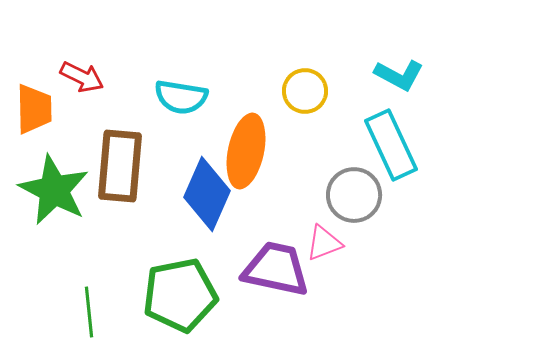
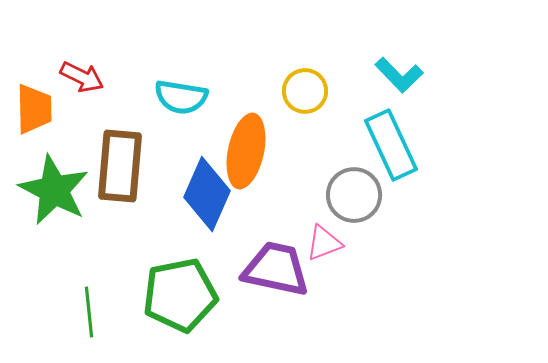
cyan L-shape: rotated 18 degrees clockwise
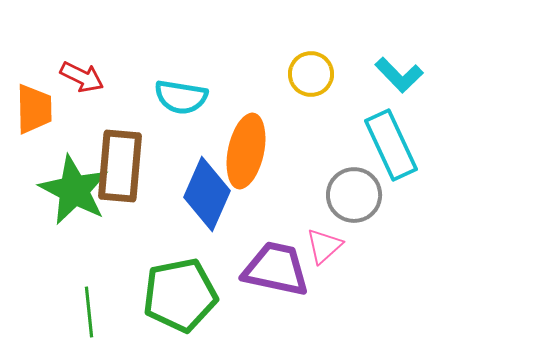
yellow circle: moved 6 px right, 17 px up
green star: moved 20 px right
pink triangle: moved 3 px down; rotated 21 degrees counterclockwise
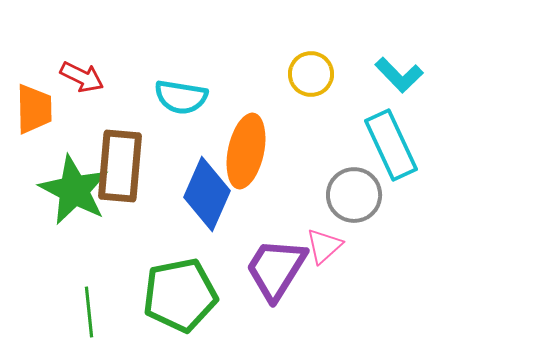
purple trapezoid: rotated 70 degrees counterclockwise
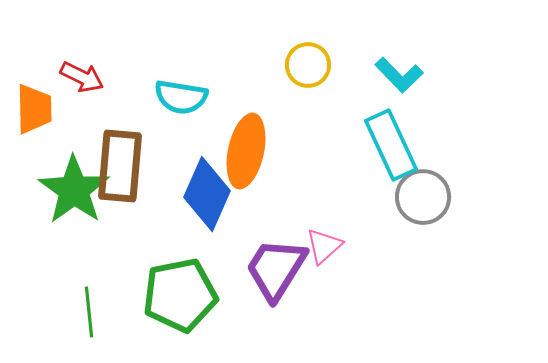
yellow circle: moved 3 px left, 9 px up
green star: rotated 8 degrees clockwise
gray circle: moved 69 px right, 2 px down
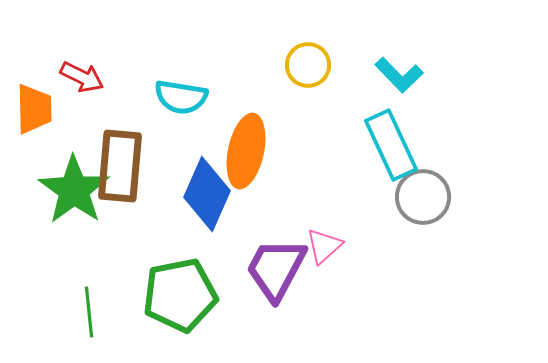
purple trapezoid: rotated 4 degrees counterclockwise
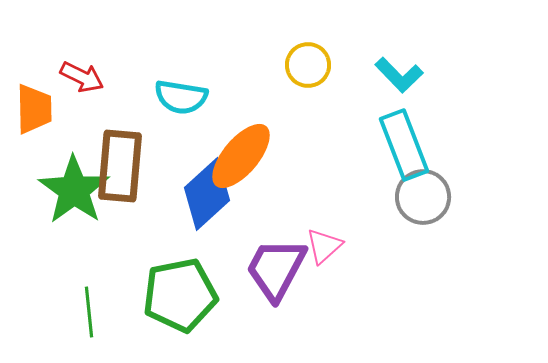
cyan rectangle: moved 13 px right; rotated 4 degrees clockwise
orange ellipse: moved 5 px left, 5 px down; rotated 28 degrees clockwise
blue diamond: rotated 24 degrees clockwise
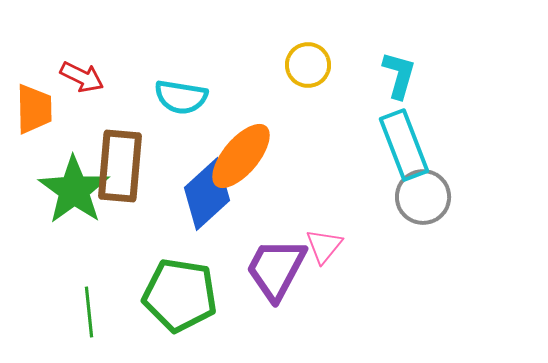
cyan L-shape: rotated 120 degrees counterclockwise
pink triangle: rotated 9 degrees counterclockwise
green pentagon: rotated 20 degrees clockwise
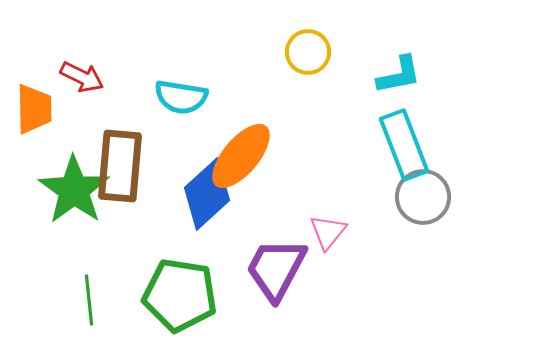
yellow circle: moved 13 px up
cyan L-shape: rotated 63 degrees clockwise
pink triangle: moved 4 px right, 14 px up
green line: moved 12 px up
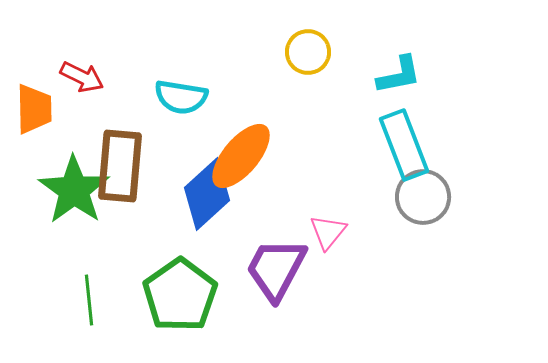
green pentagon: rotated 28 degrees clockwise
